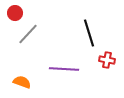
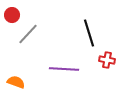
red circle: moved 3 px left, 2 px down
orange semicircle: moved 6 px left
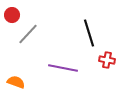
purple line: moved 1 px left, 1 px up; rotated 8 degrees clockwise
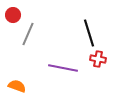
red circle: moved 1 px right
gray line: rotated 20 degrees counterclockwise
red cross: moved 9 px left, 1 px up
orange semicircle: moved 1 px right, 4 px down
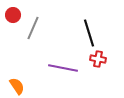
gray line: moved 5 px right, 6 px up
orange semicircle: rotated 36 degrees clockwise
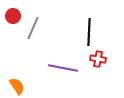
red circle: moved 1 px down
black line: moved 1 px up; rotated 20 degrees clockwise
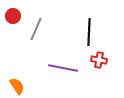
gray line: moved 3 px right, 1 px down
red cross: moved 1 px right, 1 px down
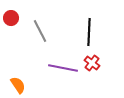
red circle: moved 2 px left, 2 px down
gray line: moved 4 px right, 2 px down; rotated 50 degrees counterclockwise
red cross: moved 7 px left, 3 px down; rotated 28 degrees clockwise
orange semicircle: moved 1 px right, 1 px up
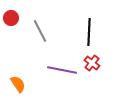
purple line: moved 1 px left, 2 px down
orange semicircle: moved 1 px up
